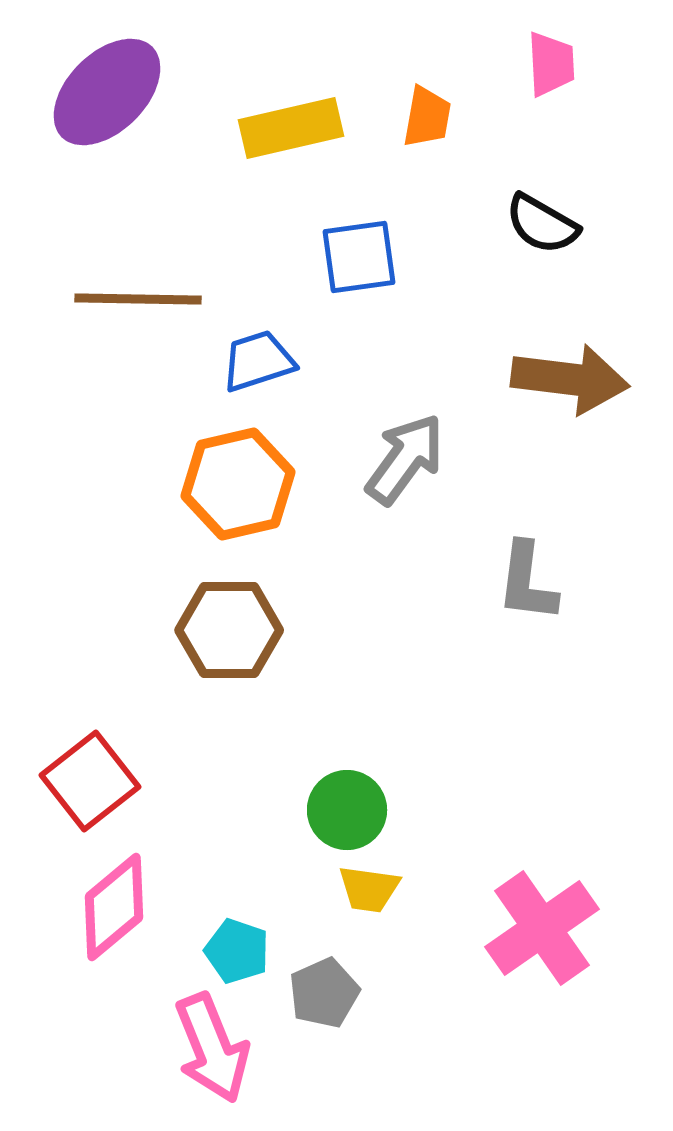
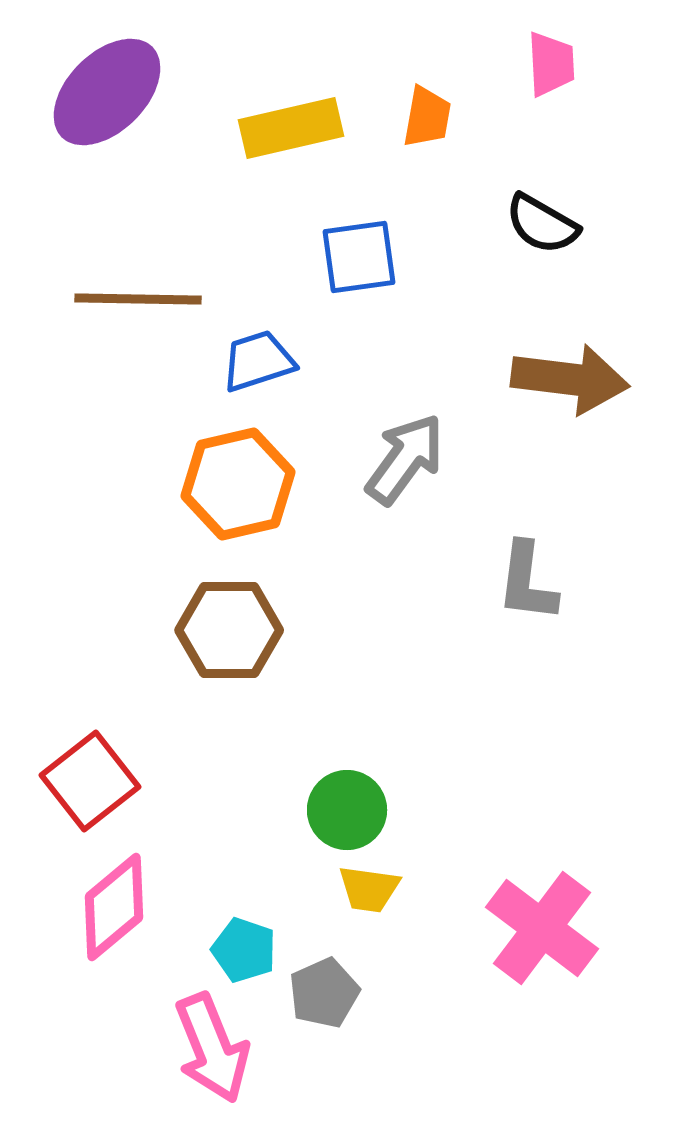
pink cross: rotated 18 degrees counterclockwise
cyan pentagon: moved 7 px right, 1 px up
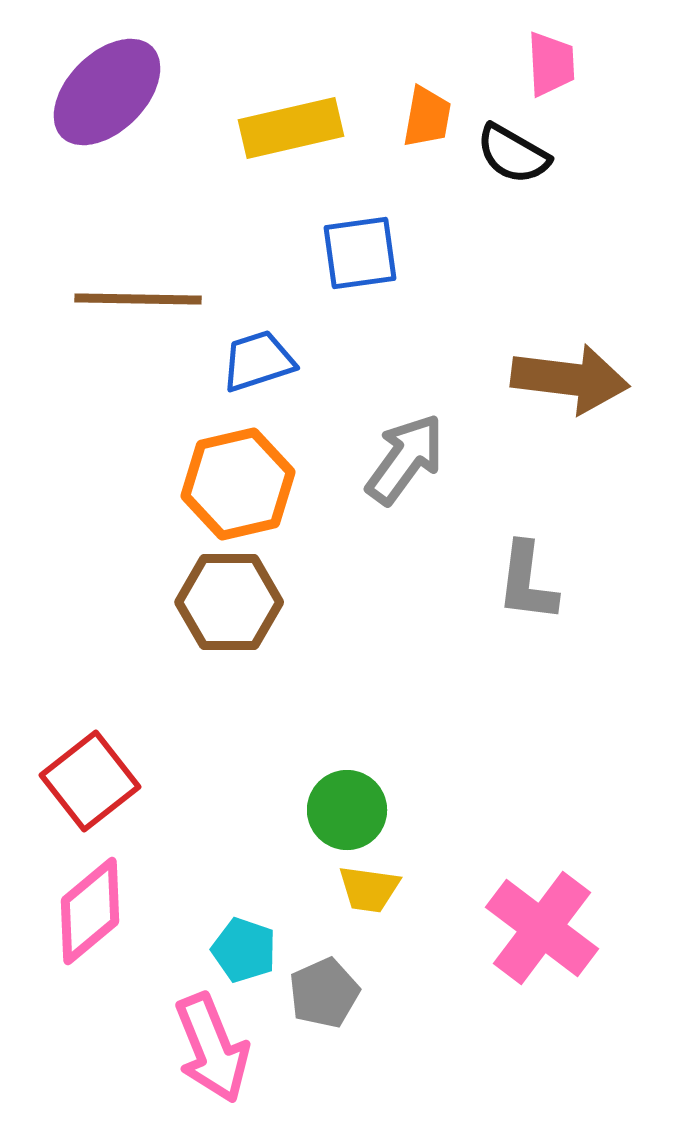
black semicircle: moved 29 px left, 70 px up
blue square: moved 1 px right, 4 px up
brown hexagon: moved 28 px up
pink diamond: moved 24 px left, 4 px down
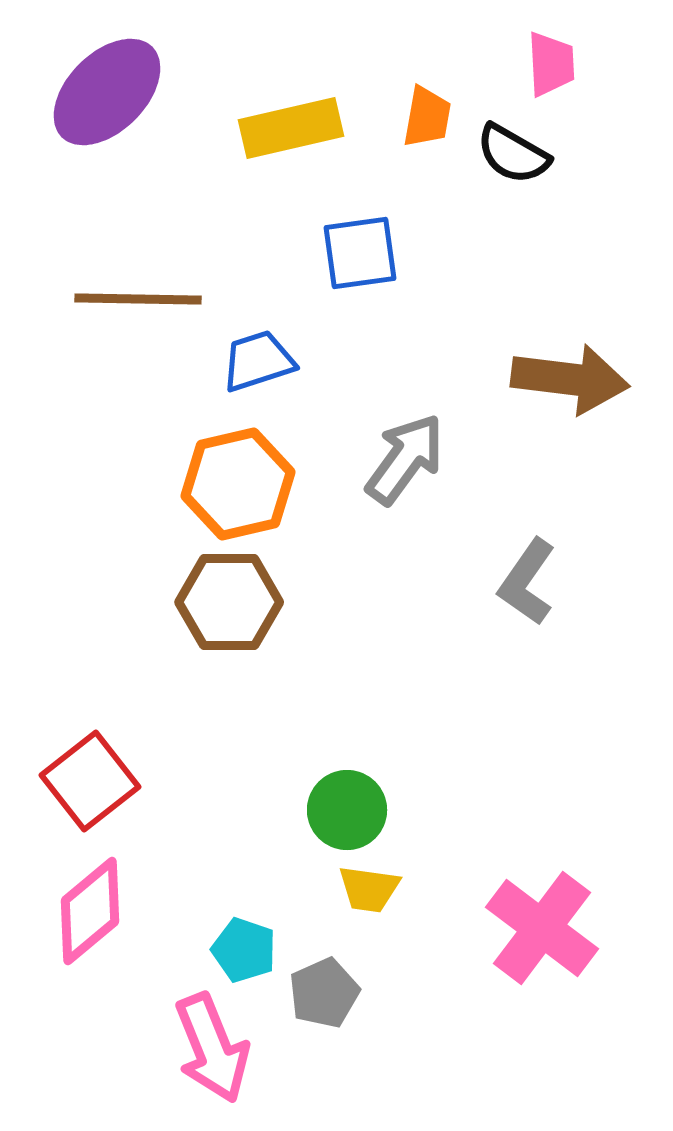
gray L-shape: rotated 28 degrees clockwise
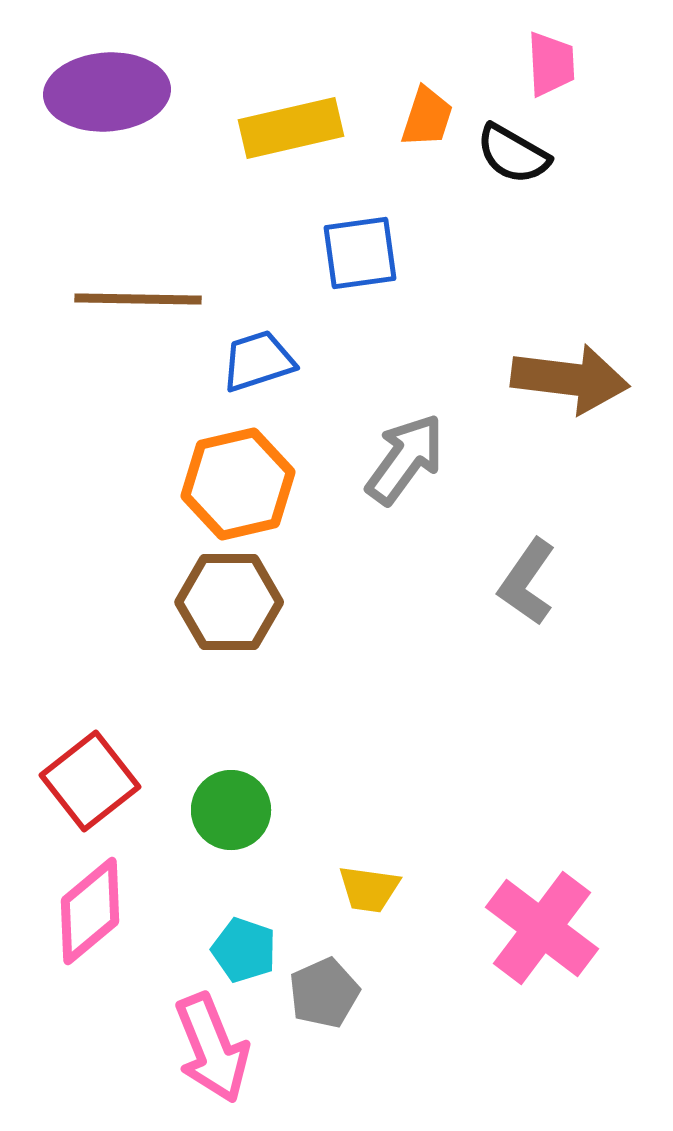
purple ellipse: rotated 41 degrees clockwise
orange trapezoid: rotated 8 degrees clockwise
green circle: moved 116 px left
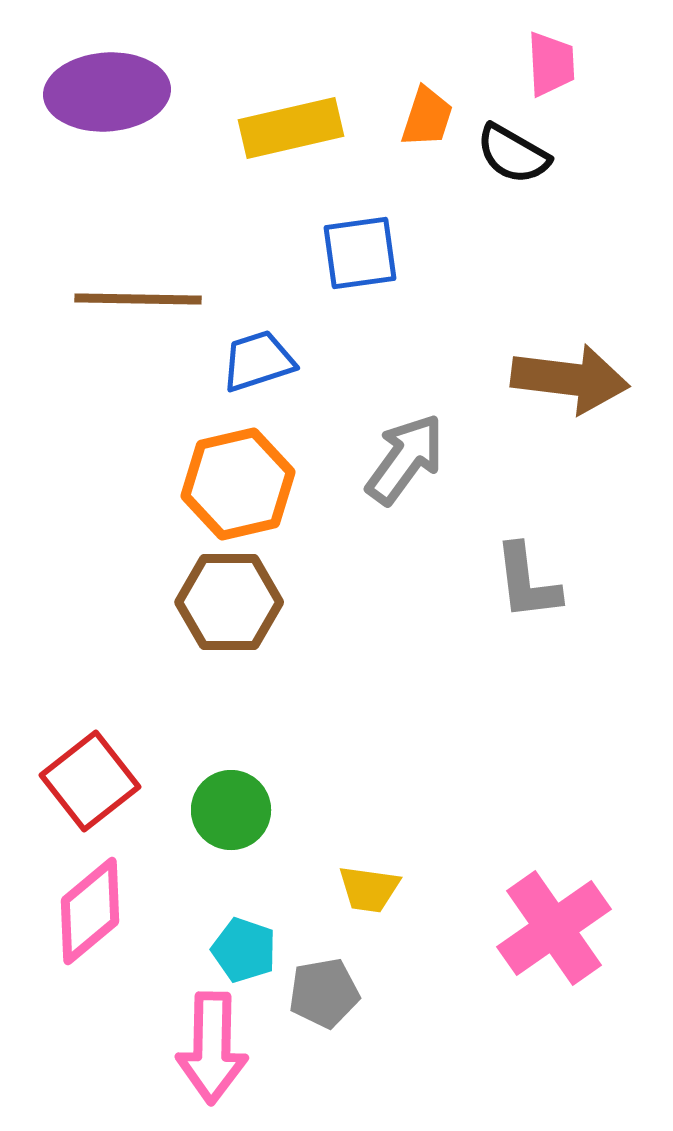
gray L-shape: rotated 42 degrees counterclockwise
pink cross: moved 12 px right; rotated 18 degrees clockwise
gray pentagon: rotated 14 degrees clockwise
pink arrow: rotated 23 degrees clockwise
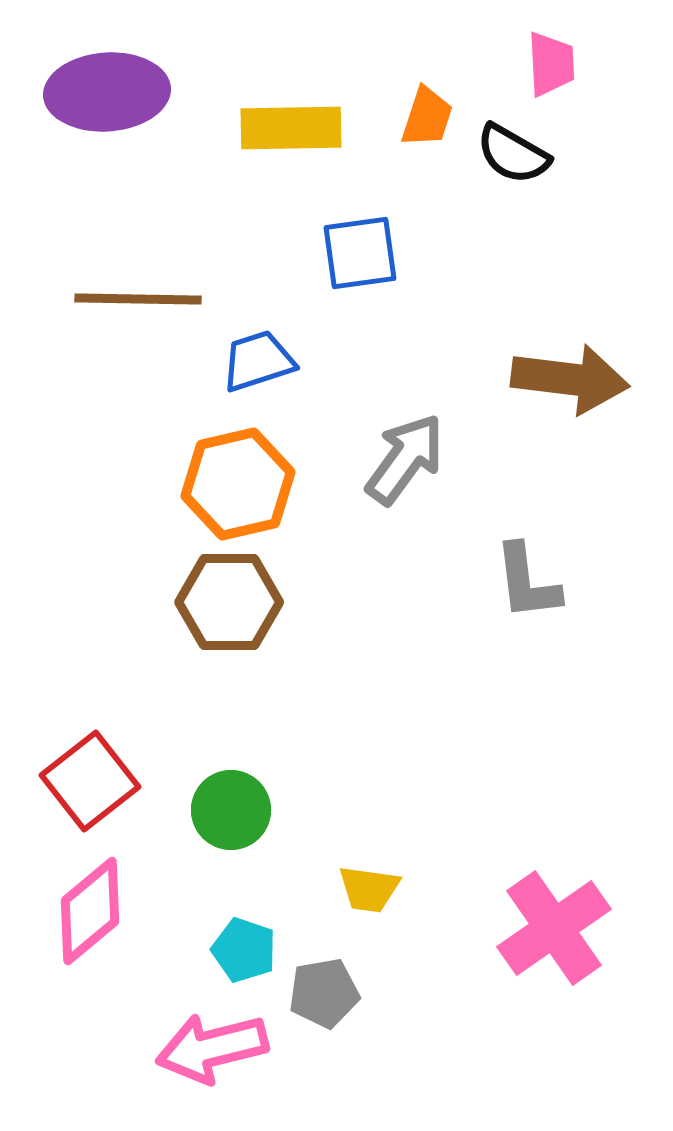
yellow rectangle: rotated 12 degrees clockwise
pink arrow: rotated 75 degrees clockwise
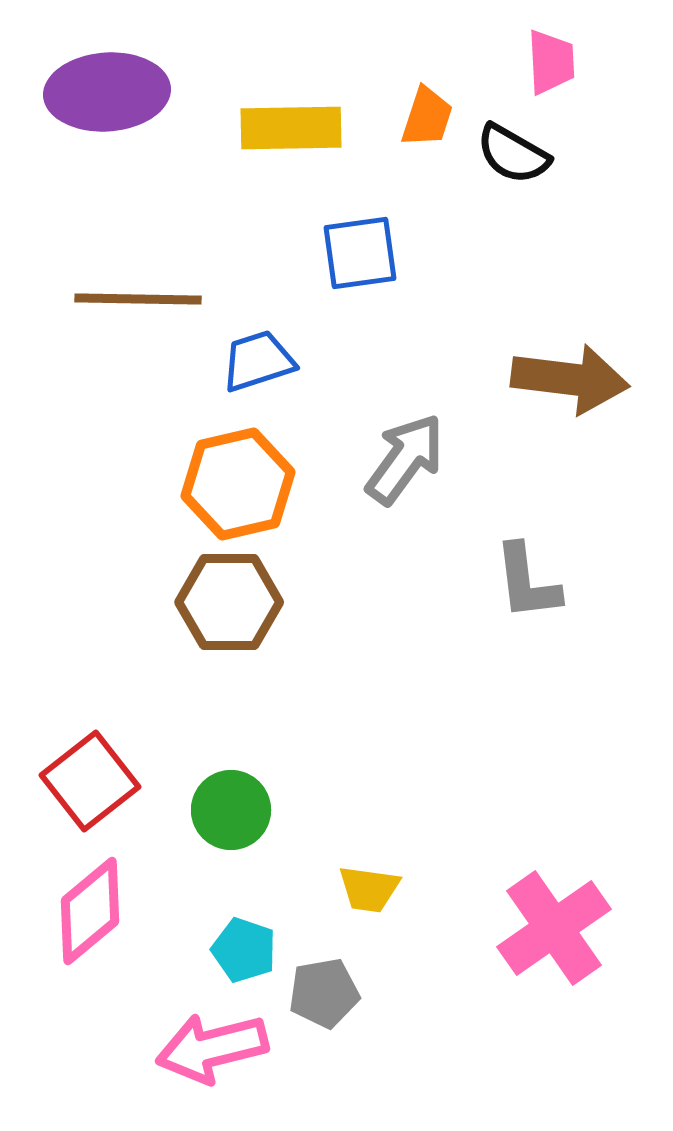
pink trapezoid: moved 2 px up
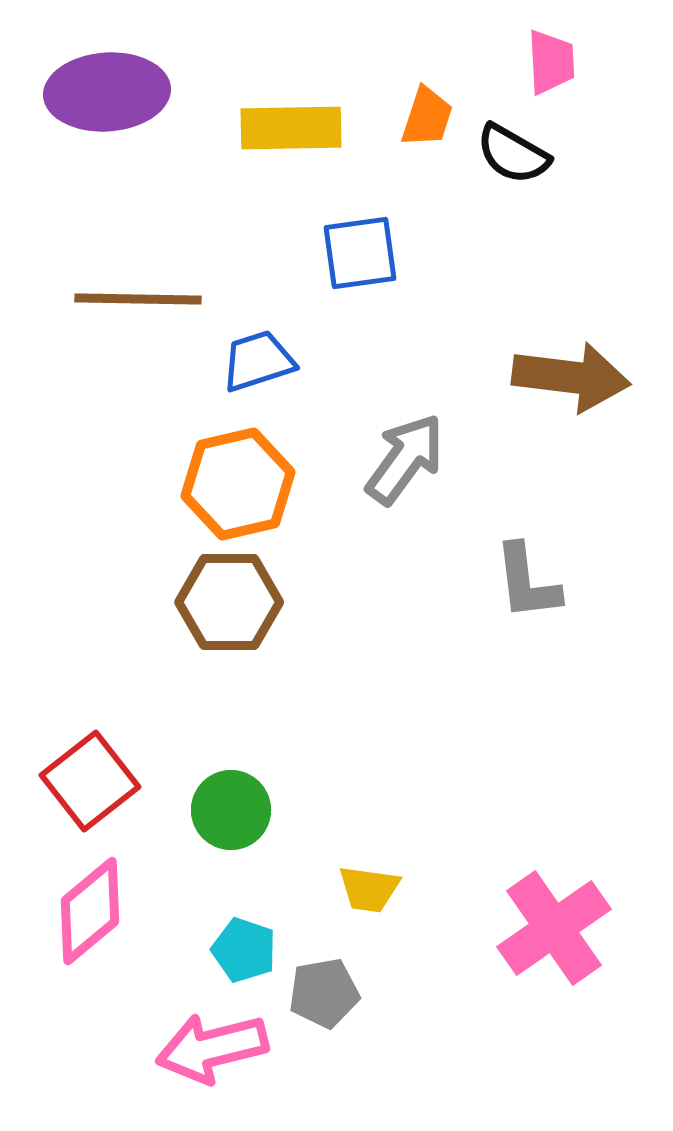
brown arrow: moved 1 px right, 2 px up
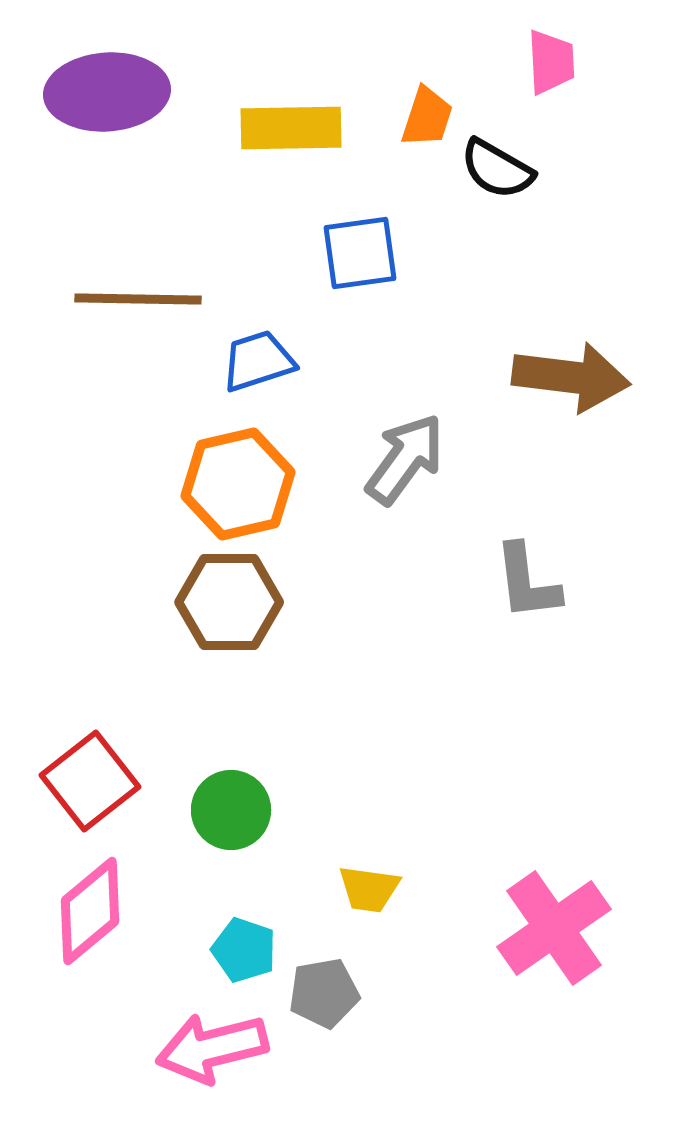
black semicircle: moved 16 px left, 15 px down
